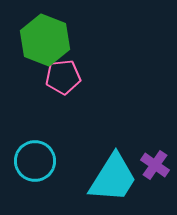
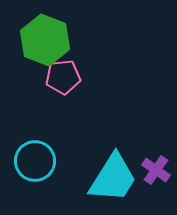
purple cross: moved 1 px right, 5 px down
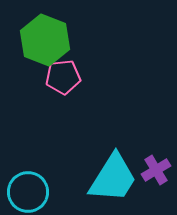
cyan circle: moved 7 px left, 31 px down
purple cross: rotated 24 degrees clockwise
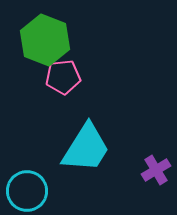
cyan trapezoid: moved 27 px left, 30 px up
cyan circle: moved 1 px left, 1 px up
